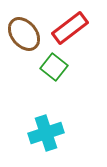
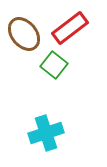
green square: moved 2 px up
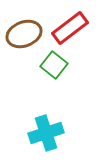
brown ellipse: rotated 72 degrees counterclockwise
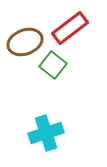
brown ellipse: moved 1 px right, 8 px down
green square: moved 1 px left
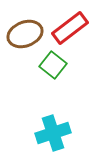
brown ellipse: moved 8 px up
cyan cross: moved 7 px right
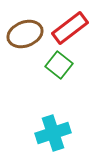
green square: moved 6 px right
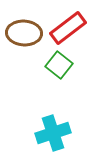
red rectangle: moved 2 px left
brown ellipse: moved 1 px left, 1 px up; rotated 24 degrees clockwise
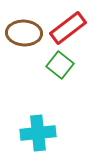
green square: moved 1 px right
cyan cross: moved 15 px left; rotated 12 degrees clockwise
